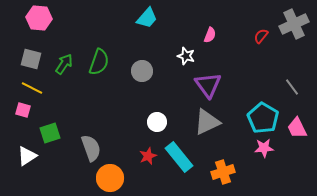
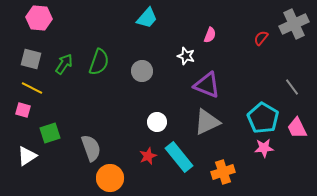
red semicircle: moved 2 px down
purple triangle: moved 1 px left; rotated 32 degrees counterclockwise
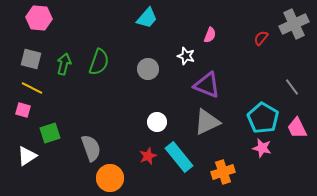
green arrow: rotated 20 degrees counterclockwise
gray circle: moved 6 px right, 2 px up
pink star: moved 2 px left; rotated 18 degrees clockwise
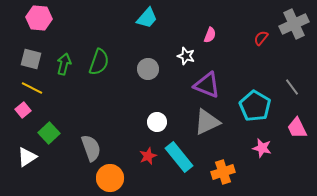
pink square: rotated 35 degrees clockwise
cyan pentagon: moved 8 px left, 12 px up
green square: moved 1 px left; rotated 25 degrees counterclockwise
white triangle: moved 1 px down
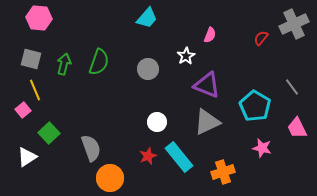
white star: rotated 24 degrees clockwise
yellow line: moved 3 px right, 2 px down; rotated 40 degrees clockwise
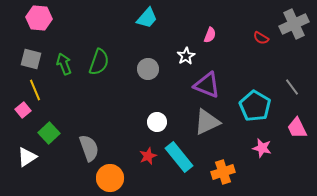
red semicircle: rotated 98 degrees counterclockwise
green arrow: rotated 35 degrees counterclockwise
gray semicircle: moved 2 px left
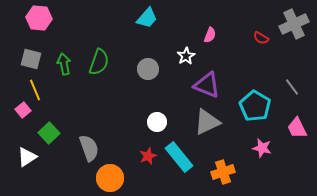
green arrow: rotated 10 degrees clockwise
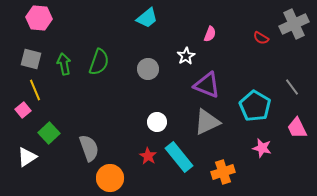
cyan trapezoid: rotated 10 degrees clockwise
pink semicircle: moved 1 px up
red star: rotated 18 degrees counterclockwise
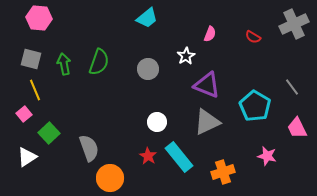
red semicircle: moved 8 px left, 1 px up
pink square: moved 1 px right, 4 px down
pink star: moved 5 px right, 8 px down
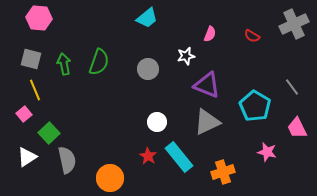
red semicircle: moved 1 px left, 1 px up
white star: rotated 18 degrees clockwise
gray semicircle: moved 22 px left, 12 px down; rotated 8 degrees clockwise
pink star: moved 4 px up
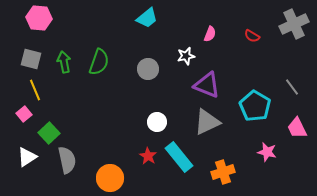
green arrow: moved 2 px up
